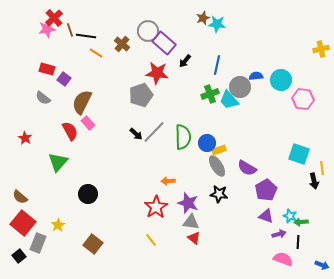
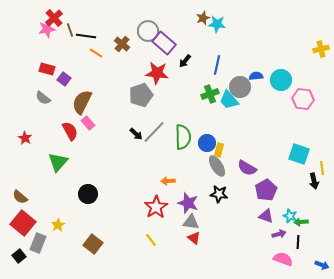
yellow rectangle at (219, 150): rotated 56 degrees counterclockwise
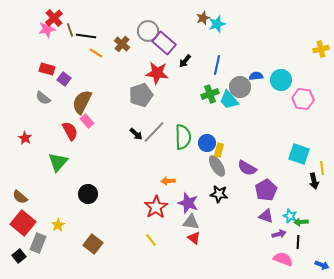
cyan star at (217, 24): rotated 24 degrees counterclockwise
pink rectangle at (88, 123): moved 1 px left, 2 px up
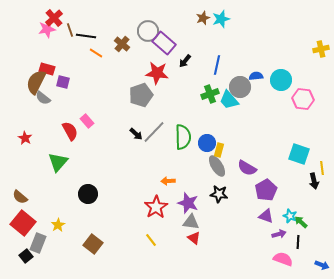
cyan star at (217, 24): moved 4 px right, 5 px up
purple square at (64, 79): moved 1 px left, 3 px down; rotated 24 degrees counterclockwise
brown semicircle at (82, 102): moved 46 px left, 20 px up
green arrow at (301, 222): rotated 48 degrees clockwise
black square at (19, 256): moved 7 px right
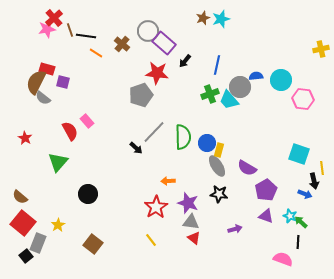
black arrow at (136, 134): moved 14 px down
purple arrow at (279, 234): moved 44 px left, 5 px up
blue arrow at (322, 265): moved 17 px left, 71 px up
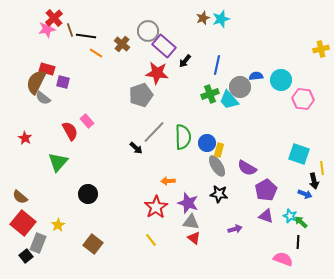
purple rectangle at (164, 43): moved 3 px down
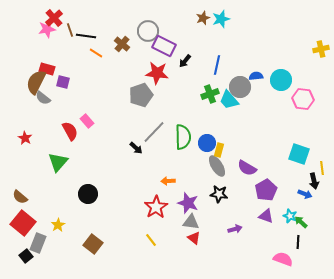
purple rectangle at (164, 46): rotated 15 degrees counterclockwise
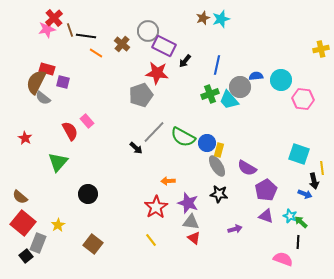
green semicircle at (183, 137): rotated 120 degrees clockwise
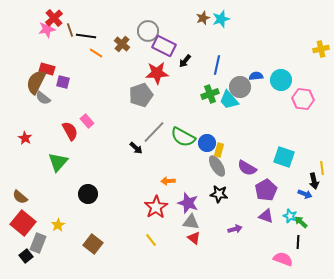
red star at (157, 73): rotated 10 degrees counterclockwise
cyan square at (299, 154): moved 15 px left, 3 px down
